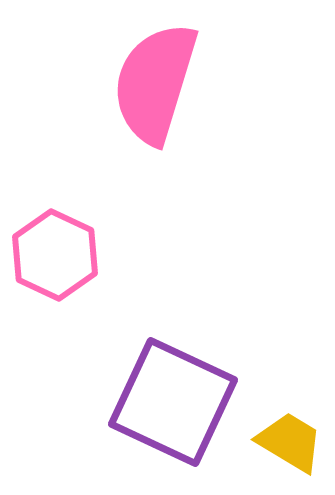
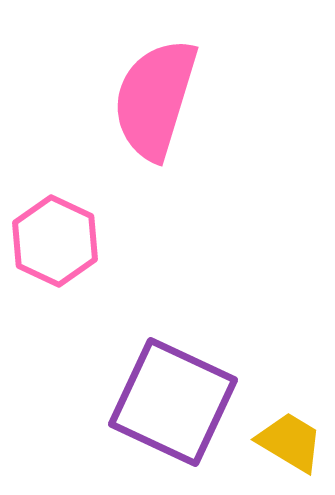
pink semicircle: moved 16 px down
pink hexagon: moved 14 px up
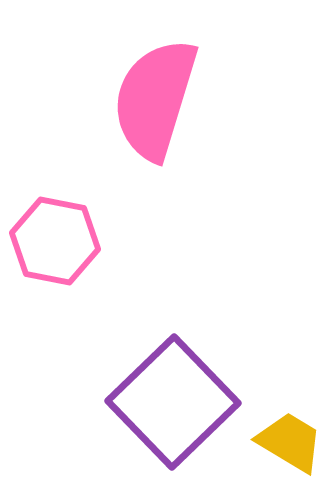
pink hexagon: rotated 14 degrees counterclockwise
purple square: rotated 21 degrees clockwise
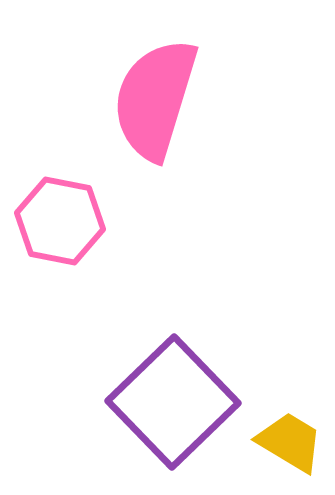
pink hexagon: moved 5 px right, 20 px up
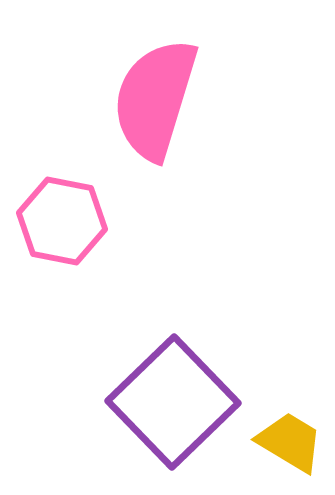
pink hexagon: moved 2 px right
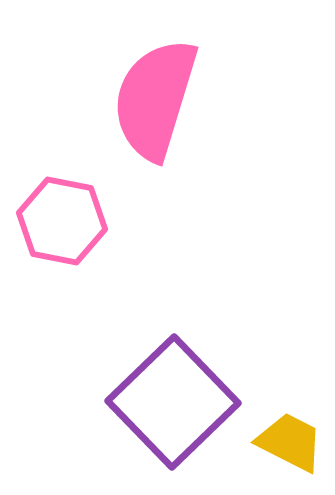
yellow trapezoid: rotated 4 degrees counterclockwise
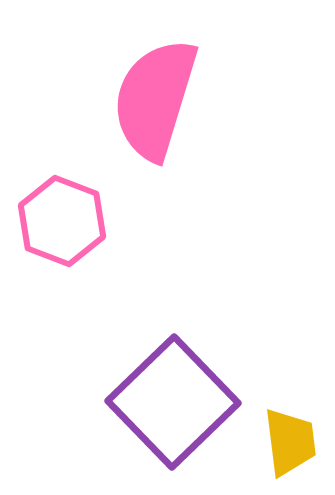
pink hexagon: rotated 10 degrees clockwise
yellow trapezoid: rotated 56 degrees clockwise
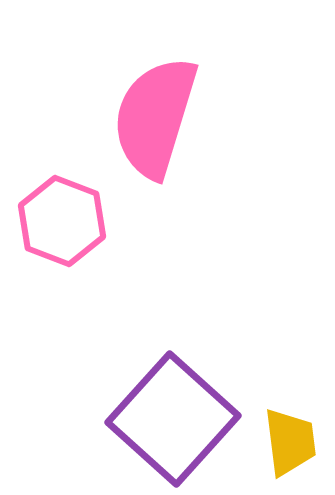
pink semicircle: moved 18 px down
purple square: moved 17 px down; rotated 4 degrees counterclockwise
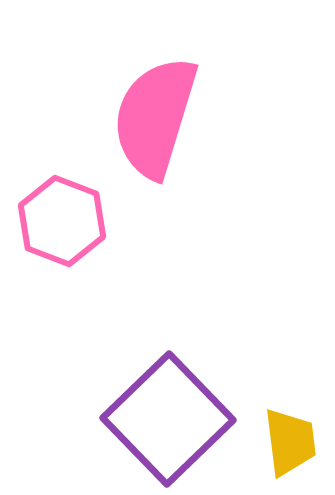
purple square: moved 5 px left; rotated 4 degrees clockwise
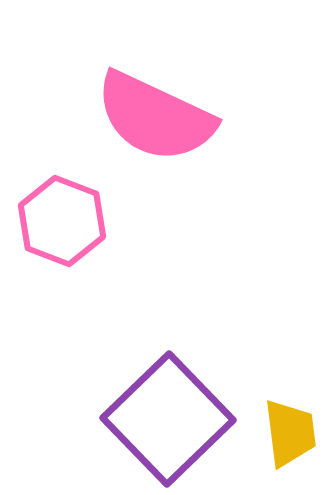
pink semicircle: rotated 82 degrees counterclockwise
yellow trapezoid: moved 9 px up
